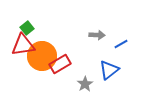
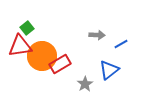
red triangle: moved 3 px left, 1 px down
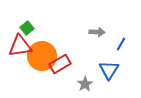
gray arrow: moved 3 px up
blue line: rotated 32 degrees counterclockwise
blue triangle: rotated 20 degrees counterclockwise
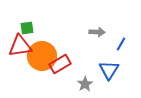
green square: rotated 32 degrees clockwise
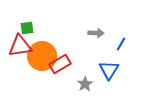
gray arrow: moved 1 px left, 1 px down
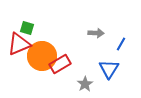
green square: rotated 24 degrees clockwise
red triangle: moved 1 px left, 2 px up; rotated 15 degrees counterclockwise
blue triangle: moved 1 px up
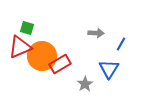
red triangle: moved 1 px right, 3 px down
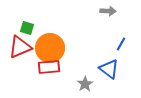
gray arrow: moved 12 px right, 22 px up
orange circle: moved 8 px right, 8 px up
red rectangle: moved 11 px left, 3 px down; rotated 25 degrees clockwise
blue triangle: rotated 25 degrees counterclockwise
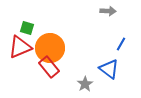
red rectangle: rotated 55 degrees clockwise
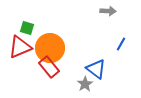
blue triangle: moved 13 px left
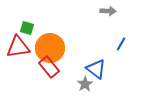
red triangle: moved 2 px left; rotated 15 degrees clockwise
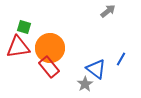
gray arrow: rotated 42 degrees counterclockwise
green square: moved 3 px left, 1 px up
blue line: moved 15 px down
